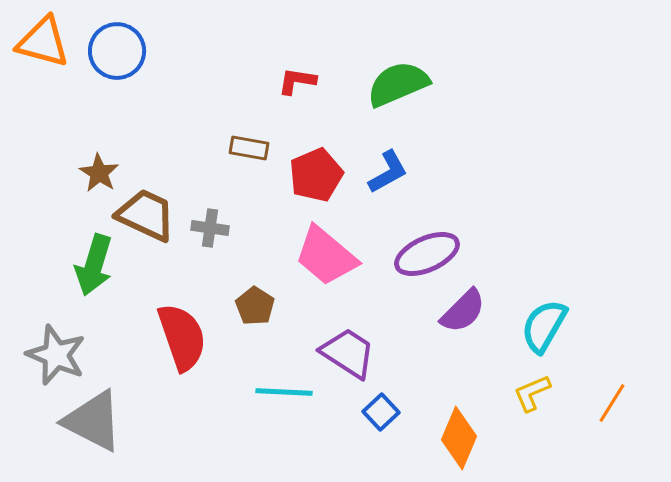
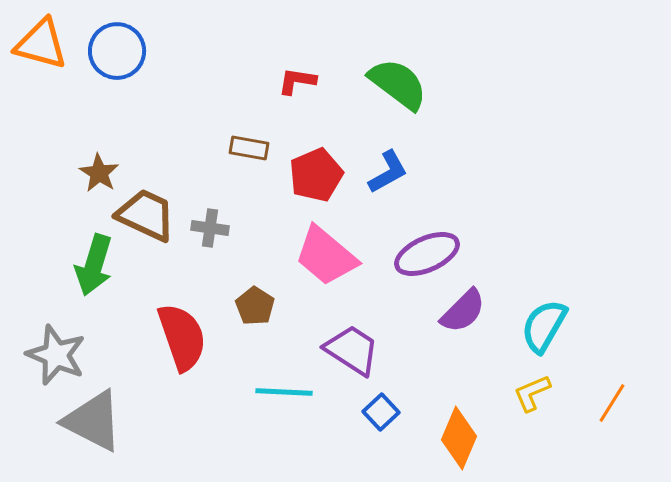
orange triangle: moved 2 px left, 2 px down
green semicircle: rotated 60 degrees clockwise
purple trapezoid: moved 4 px right, 3 px up
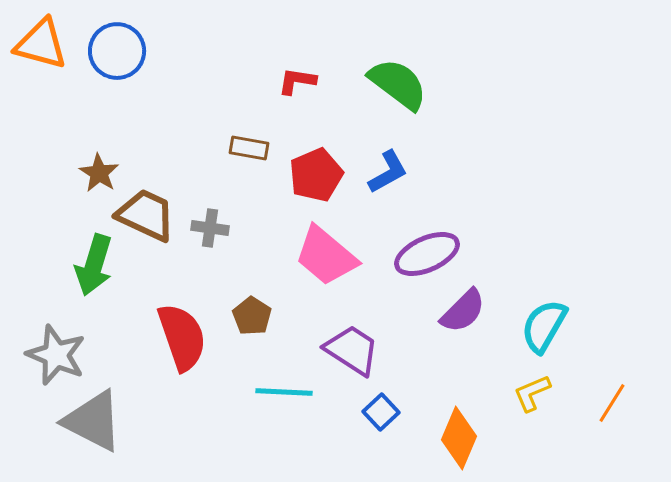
brown pentagon: moved 3 px left, 10 px down
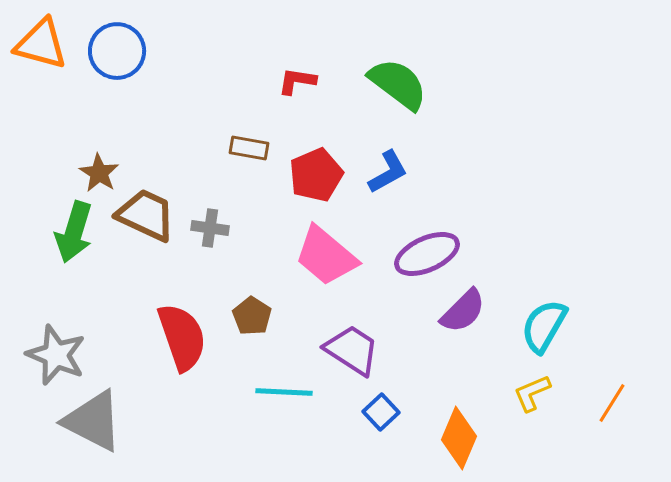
green arrow: moved 20 px left, 33 px up
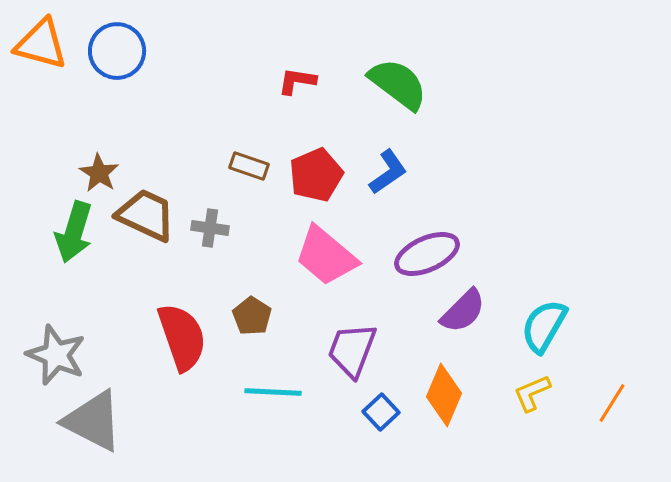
brown rectangle: moved 18 px down; rotated 9 degrees clockwise
blue L-shape: rotated 6 degrees counterclockwise
purple trapezoid: rotated 102 degrees counterclockwise
cyan line: moved 11 px left
orange diamond: moved 15 px left, 43 px up
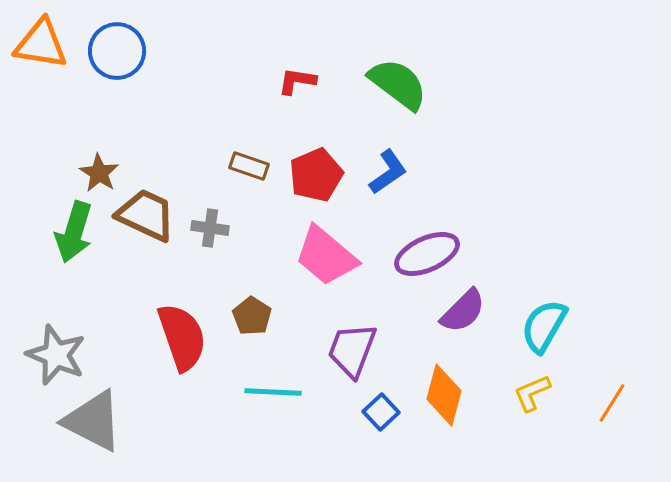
orange triangle: rotated 6 degrees counterclockwise
orange diamond: rotated 8 degrees counterclockwise
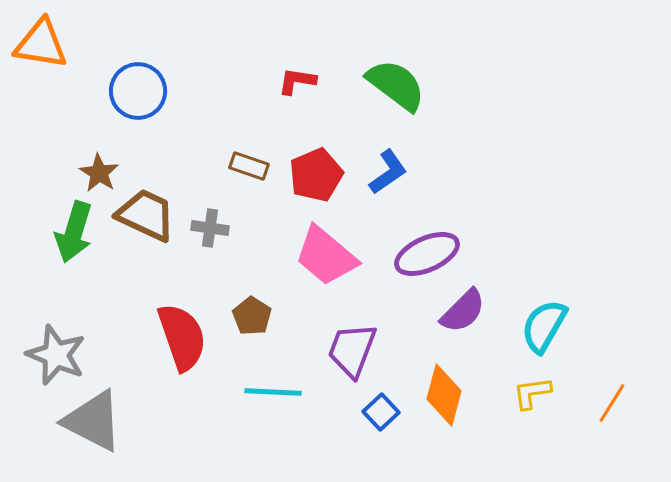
blue circle: moved 21 px right, 40 px down
green semicircle: moved 2 px left, 1 px down
yellow L-shape: rotated 15 degrees clockwise
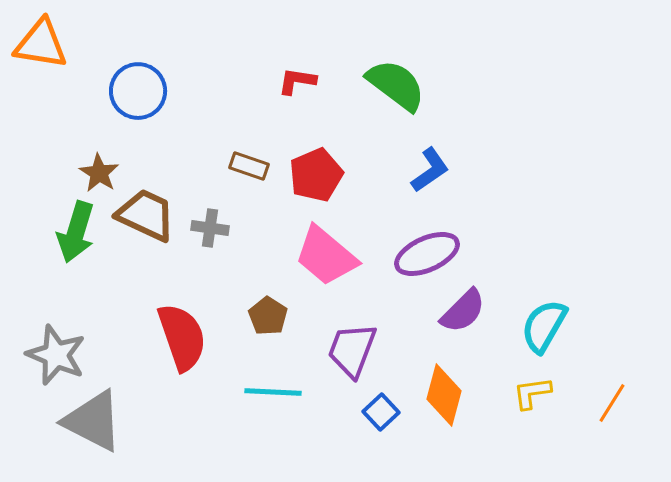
blue L-shape: moved 42 px right, 2 px up
green arrow: moved 2 px right
brown pentagon: moved 16 px right
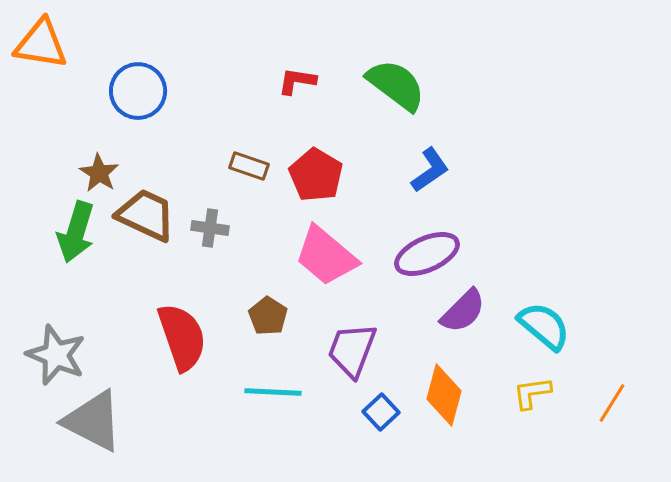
red pentagon: rotated 18 degrees counterclockwise
cyan semicircle: rotated 100 degrees clockwise
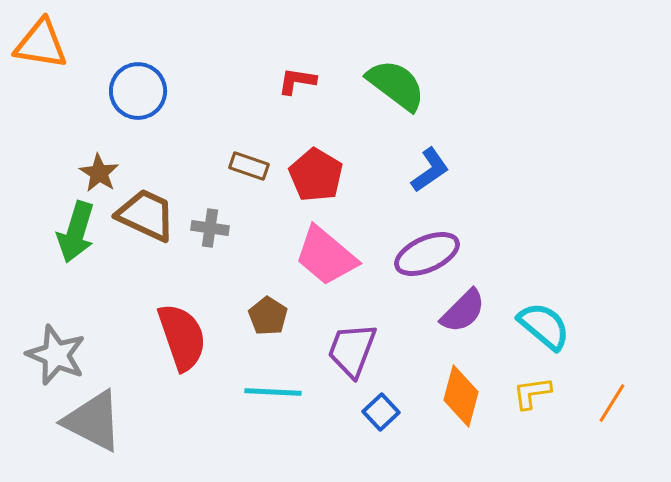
orange diamond: moved 17 px right, 1 px down
